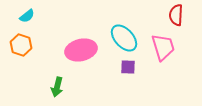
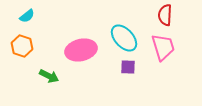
red semicircle: moved 11 px left
orange hexagon: moved 1 px right, 1 px down
green arrow: moved 8 px left, 11 px up; rotated 78 degrees counterclockwise
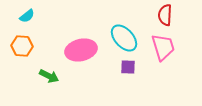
orange hexagon: rotated 15 degrees counterclockwise
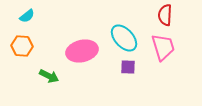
pink ellipse: moved 1 px right, 1 px down
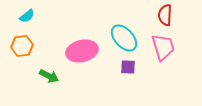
orange hexagon: rotated 10 degrees counterclockwise
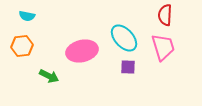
cyan semicircle: rotated 49 degrees clockwise
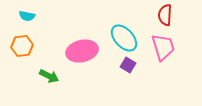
purple square: moved 2 px up; rotated 28 degrees clockwise
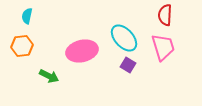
cyan semicircle: rotated 91 degrees clockwise
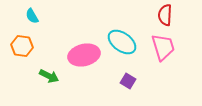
cyan semicircle: moved 5 px right; rotated 42 degrees counterclockwise
cyan ellipse: moved 2 px left, 4 px down; rotated 12 degrees counterclockwise
orange hexagon: rotated 15 degrees clockwise
pink ellipse: moved 2 px right, 4 px down
purple square: moved 16 px down
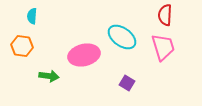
cyan semicircle: rotated 35 degrees clockwise
cyan ellipse: moved 5 px up
green arrow: rotated 18 degrees counterclockwise
purple square: moved 1 px left, 2 px down
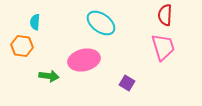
cyan semicircle: moved 3 px right, 6 px down
cyan ellipse: moved 21 px left, 14 px up
pink ellipse: moved 5 px down
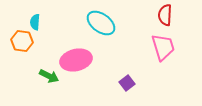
orange hexagon: moved 5 px up
pink ellipse: moved 8 px left
green arrow: rotated 18 degrees clockwise
purple square: rotated 21 degrees clockwise
